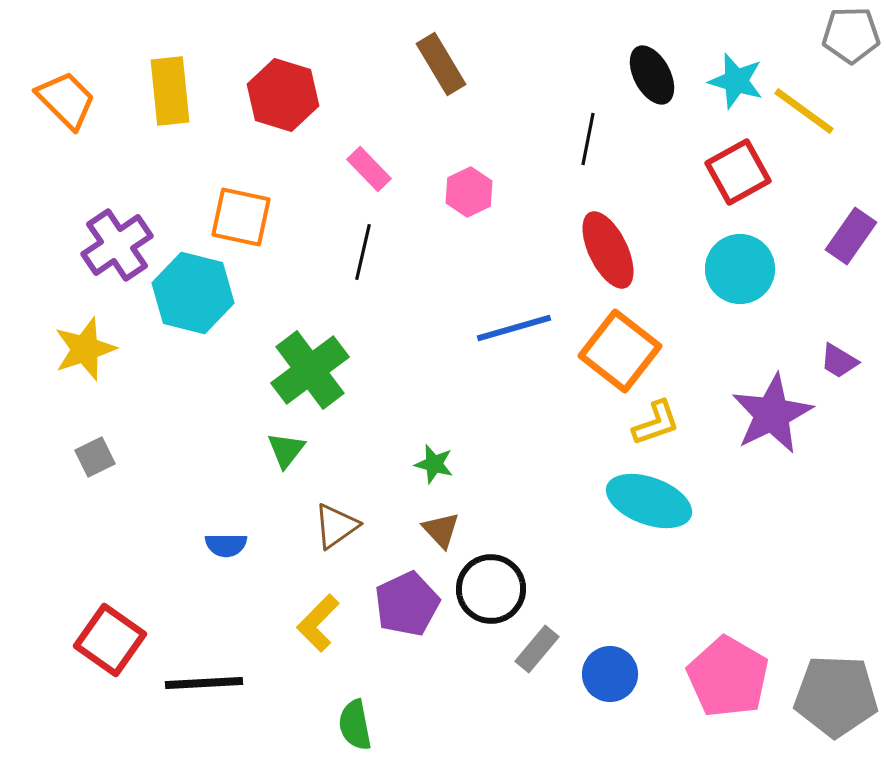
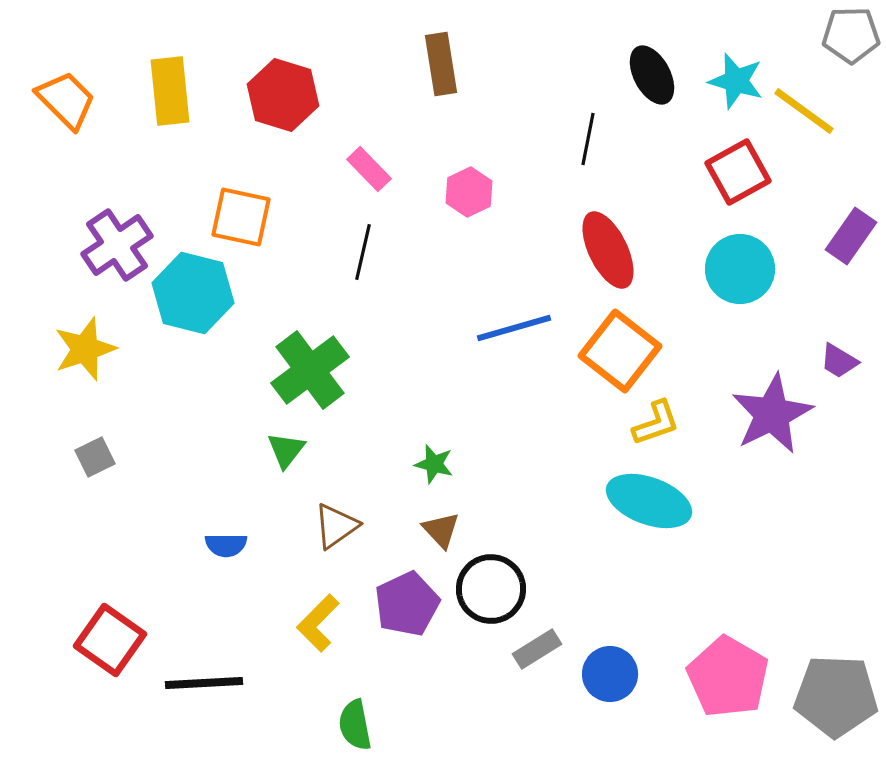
brown rectangle at (441, 64): rotated 22 degrees clockwise
gray rectangle at (537, 649): rotated 18 degrees clockwise
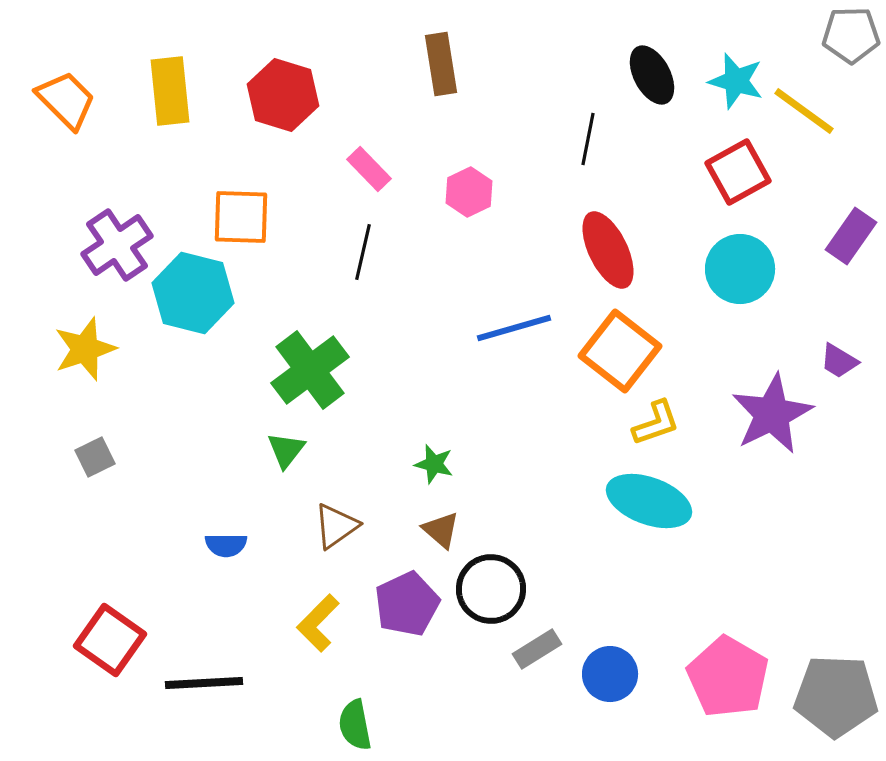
orange square at (241, 217): rotated 10 degrees counterclockwise
brown triangle at (441, 530): rotated 6 degrees counterclockwise
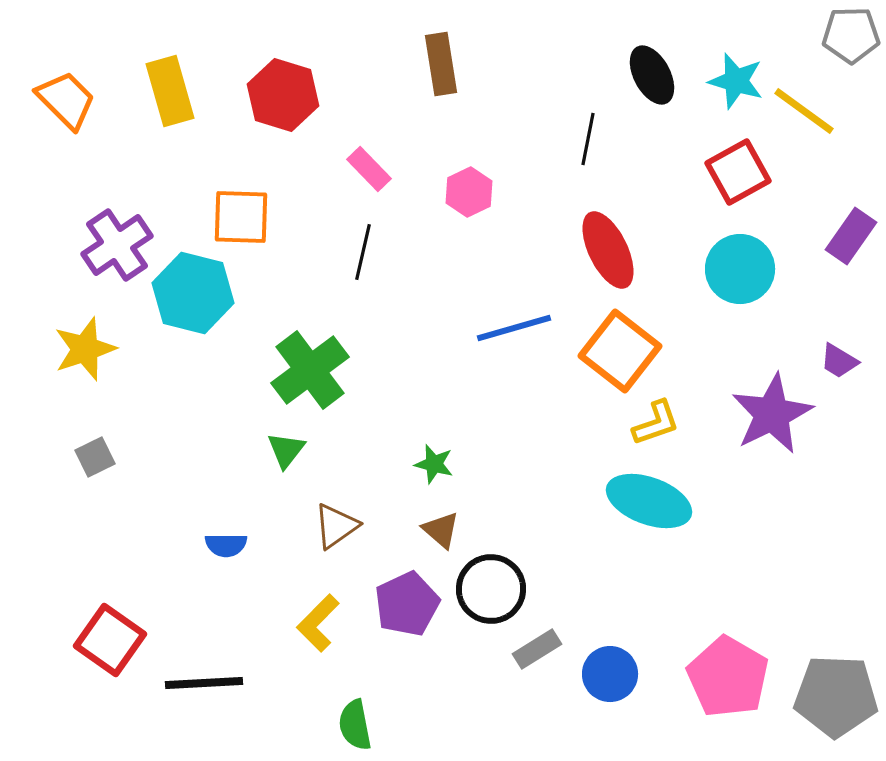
yellow rectangle at (170, 91): rotated 10 degrees counterclockwise
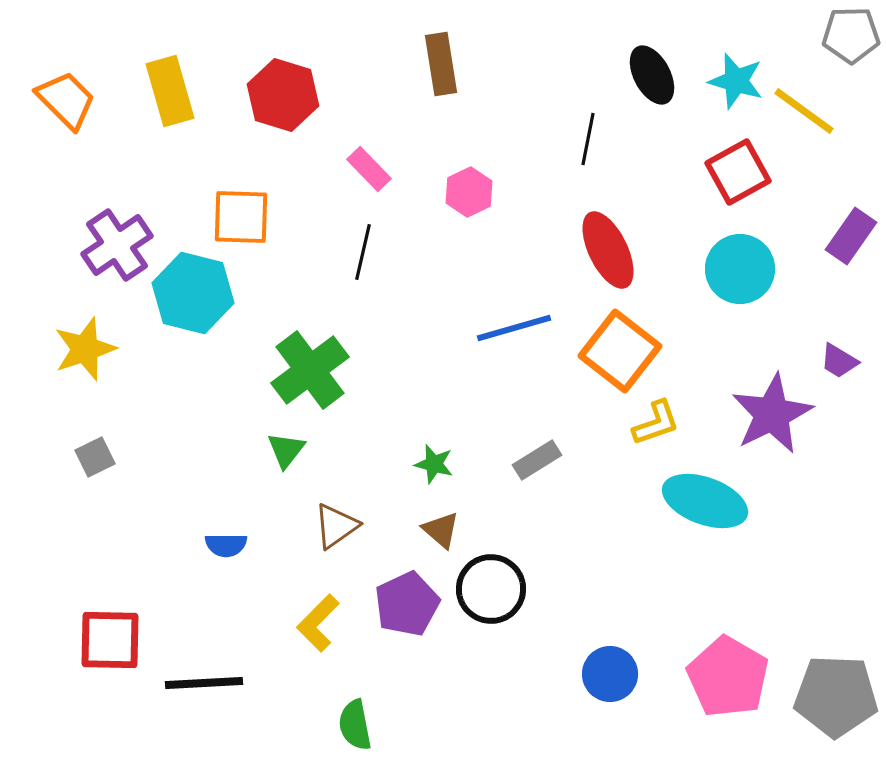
cyan ellipse at (649, 501): moved 56 px right
red square at (110, 640): rotated 34 degrees counterclockwise
gray rectangle at (537, 649): moved 189 px up
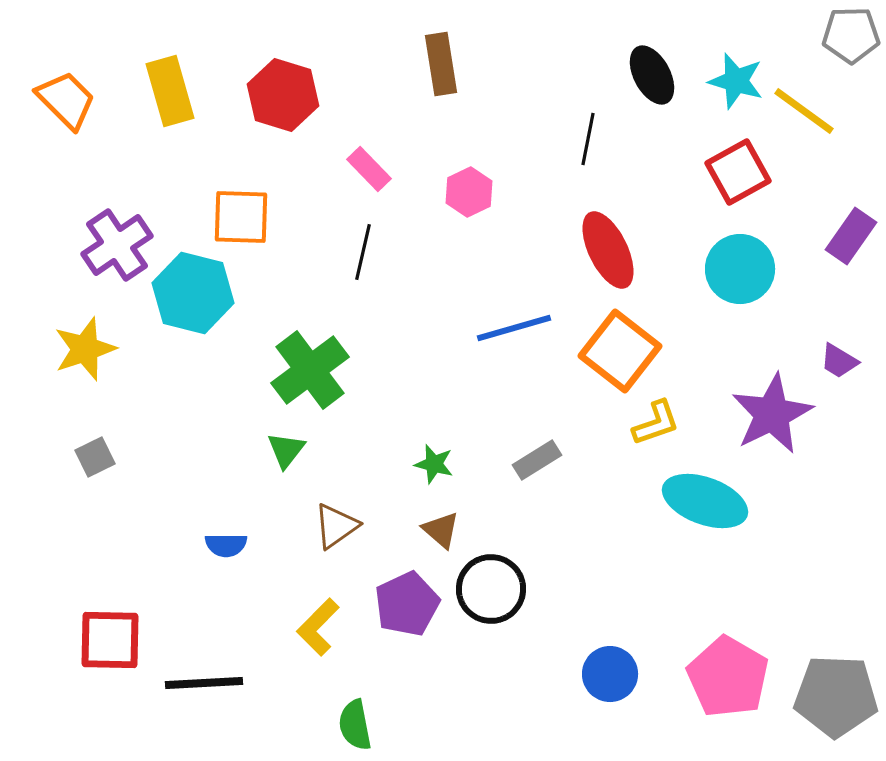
yellow L-shape at (318, 623): moved 4 px down
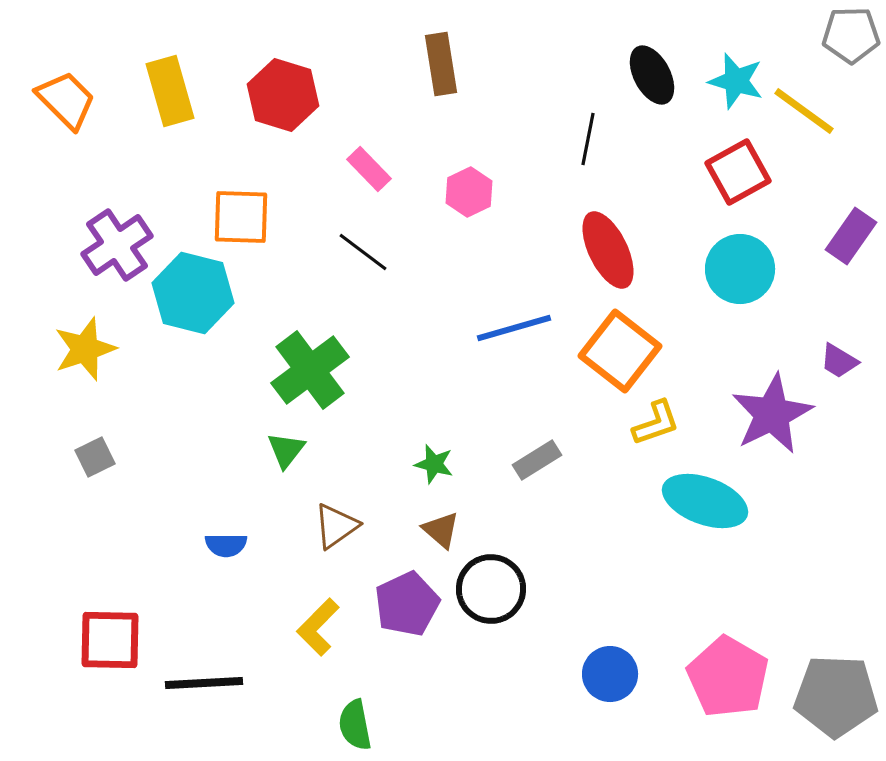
black line at (363, 252): rotated 66 degrees counterclockwise
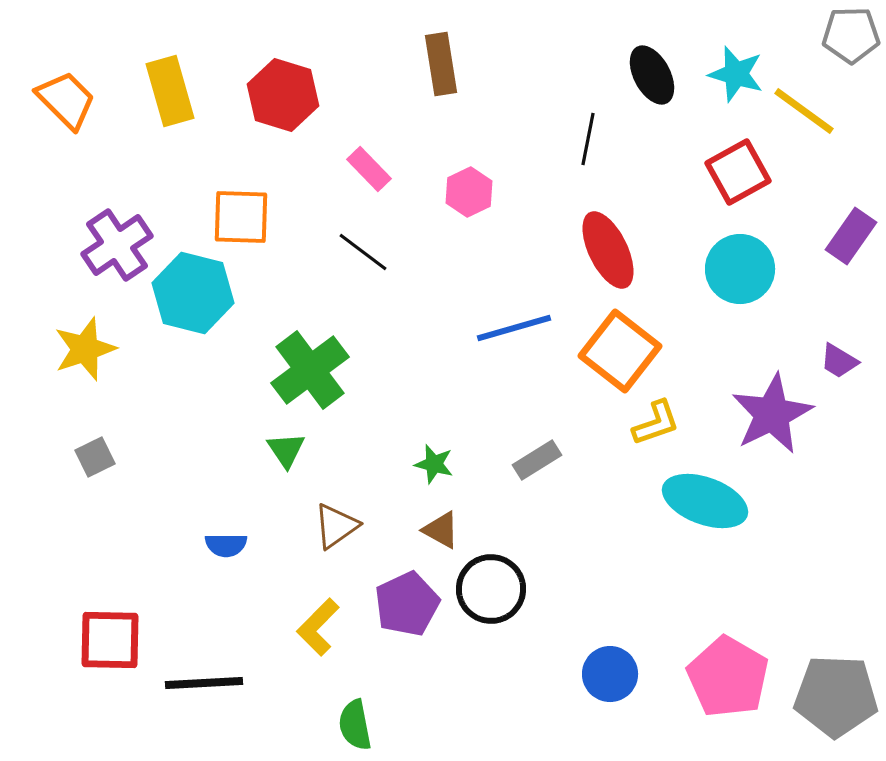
cyan star at (736, 81): moved 7 px up
green triangle at (286, 450): rotated 12 degrees counterclockwise
brown triangle at (441, 530): rotated 12 degrees counterclockwise
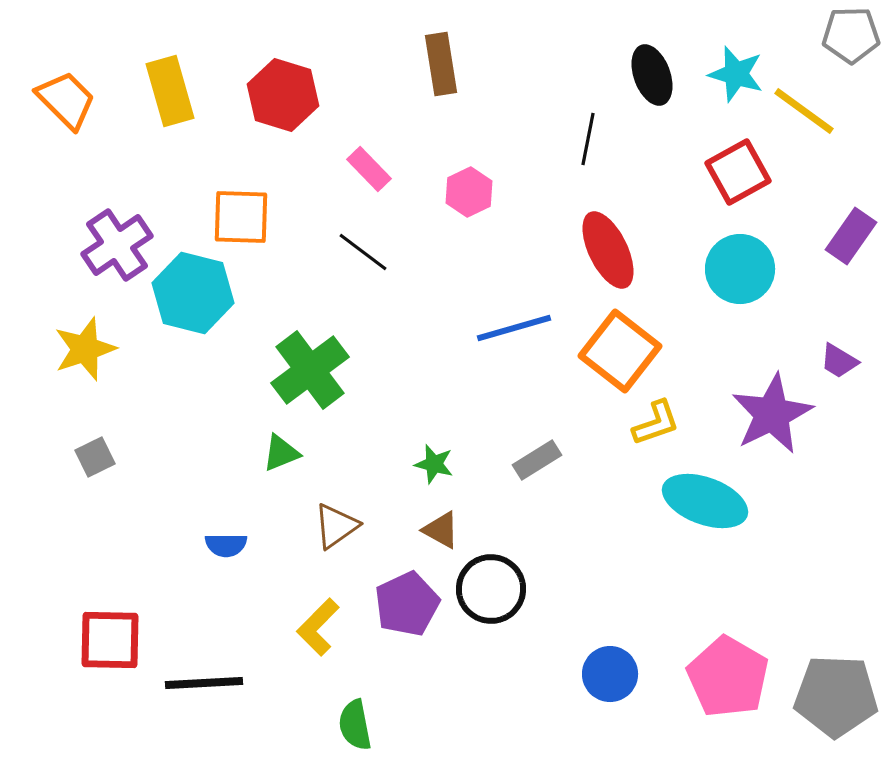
black ellipse at (652, 75): rotated 8 degrees clockwise
green triangle at (286, 450): moved 5 px left, 3 px down; rotated 42 degrees clockwise
